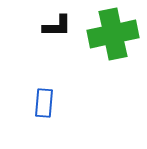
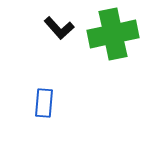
black L-shape: moved 2 px right, 2 px down; rotated 48 degrees clockwise
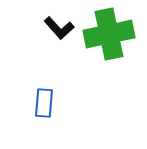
green cross: moved 4 px left
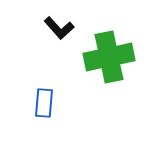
green cross: moved 23 px down
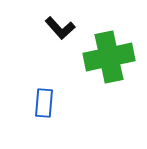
black L-shape: moved 1 px right
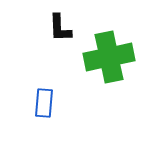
black L-shape: rotated 40 degrees clockwise
